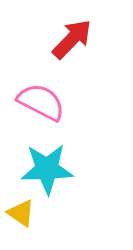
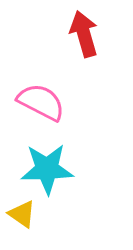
red arrow: moved 12 px right, 5 px up; rotated 60 degrees counterclockwise
yellow triangle: moved 1 px right, 1 px down
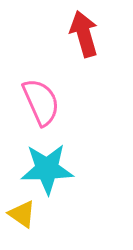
pink semicircle: rotated 39 degrees clockwise
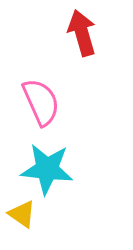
red arrow: moved 2 px left, 1 px up
cyan star: rotated 8 degrees clockwise
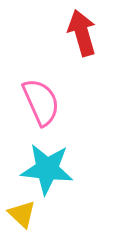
yellow triangle: rotated 8 degrees clockwise
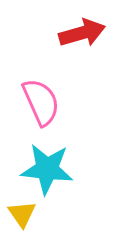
red arrow: rotated 90 degrees clockwise
yellow triangle: rotated 12 degrees clockwise
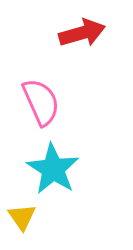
cyan star: moved 6 px right; rotated 26 degrees clockwise
yellow triangle: moved 3 px down
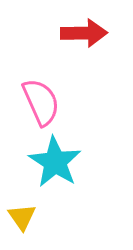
red arrow: moved 2 px right; rotated 15 degrees clockwise
cyan star: moved 2 px right, 7 px up
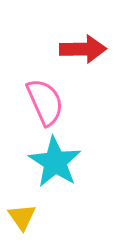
red arrow: moved 1 px left, 16 px down
pink semicircle: moved 4 px right
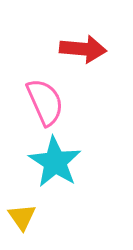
red arrow: rotated 6 degrees clockwise
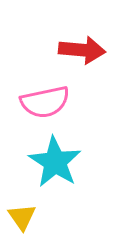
red arrow: moved 1 px left, 1 px down
pink semicircle: rotated 102 degrees clockwise
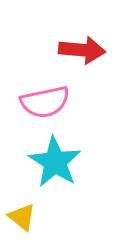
yellow triangle: rotated 16 degrees counterclockwise
